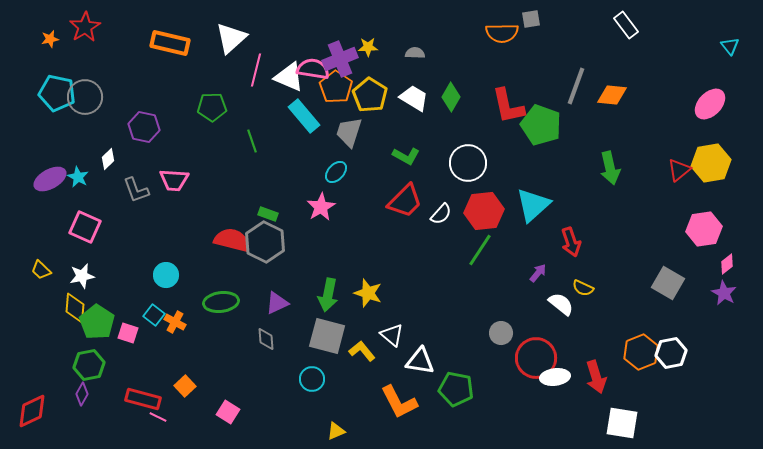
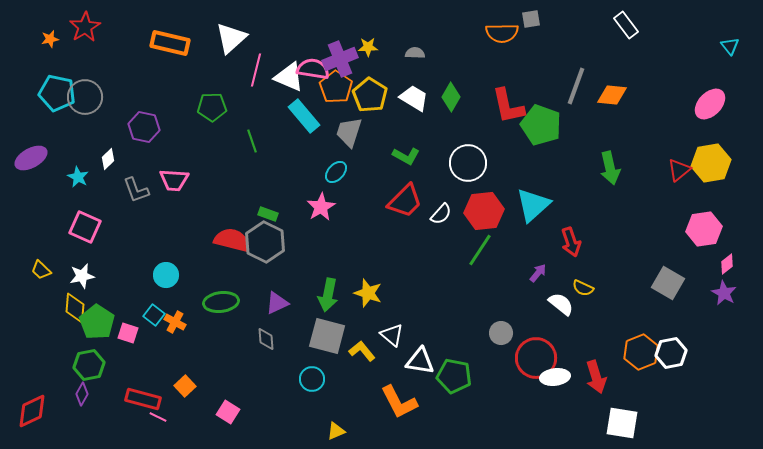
purple ellipse at (50, 179): moved 19 px left, 21 px up
green pentagon at (456, 389): moved 2 px left, 13 px up
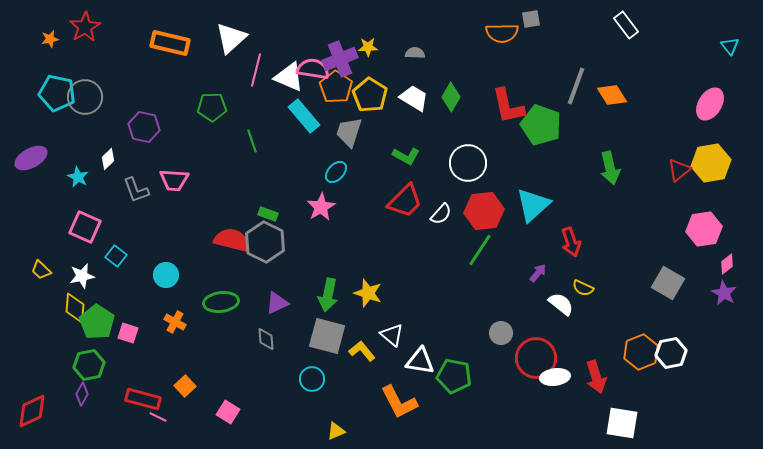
orange diamond at (612, 95): rotated 52 degrees clockwise
pink ellipse at (710, 104): rotated 12 degrees counterclockwise
cyan square at (154, 315): moved 38 px left, 59 px up
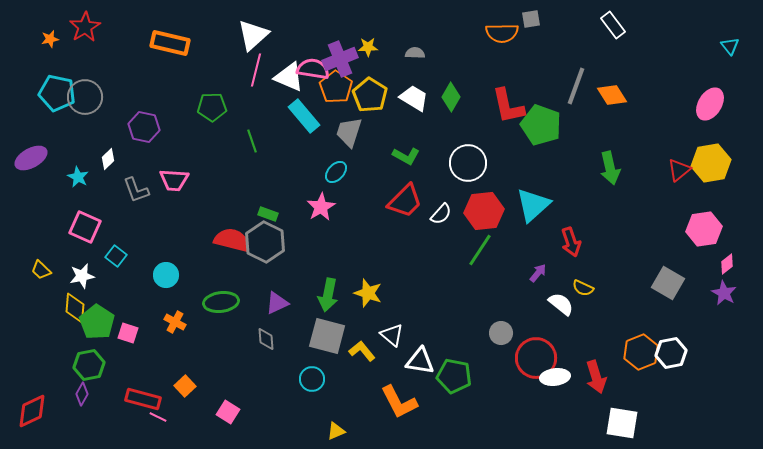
white rectangle at (626, 25): moved 13 px left
white triangle at (231, 38): moved 22 px right, 3 px up
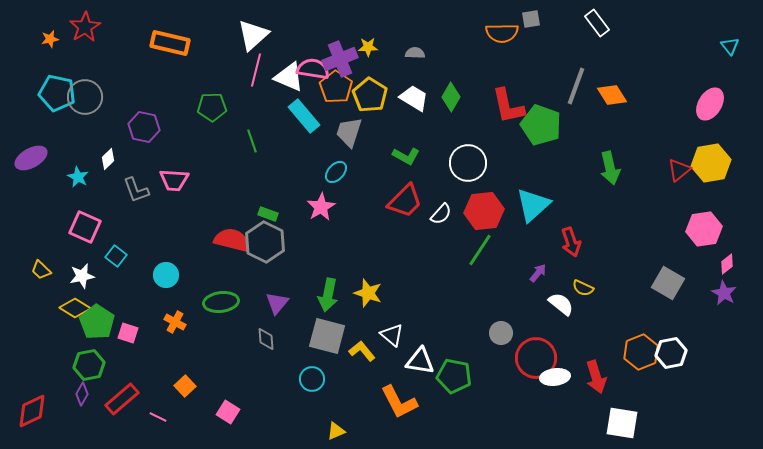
white rectangle at (613, 25): moved 16 px left, 2 px up
purple triangle at (277, 303): rotated 25 degrees counterclockwise
yellow diamond at (75, 308): rotated 64 degrees counterclockwise
red rectangle at (143, 399): moved 21 px left; rotated 56 degrees counterclockwise
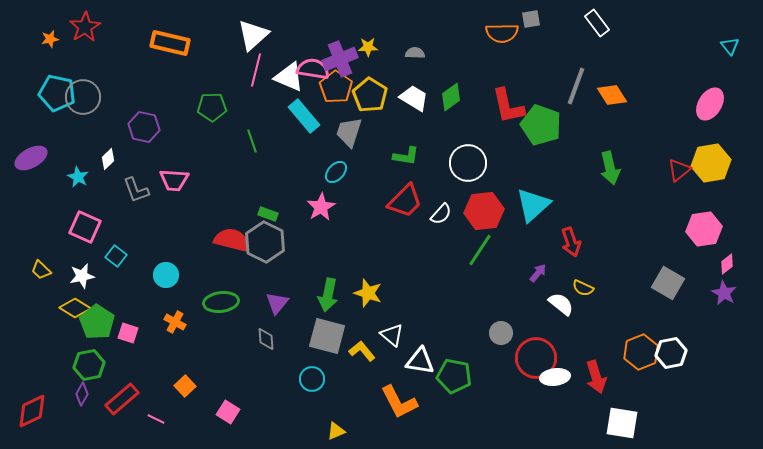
gray circle at (85, 97): moved 2 px left
green diamond at (451, 97): rotated 24 degrees clockwise
green L-shape at (406, 156): rotated 20 degrees counterclockwise
pink line at (158, 417): moved 2 px left, 2 px down
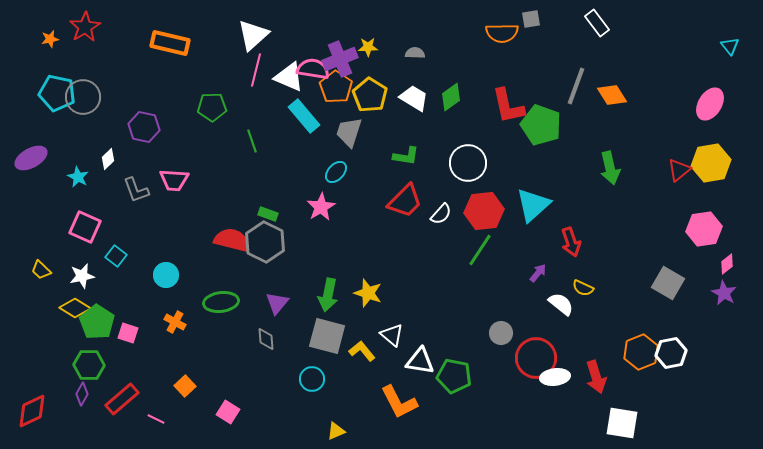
green hexagon at (89, 365): rotated 12 degrees clockwise
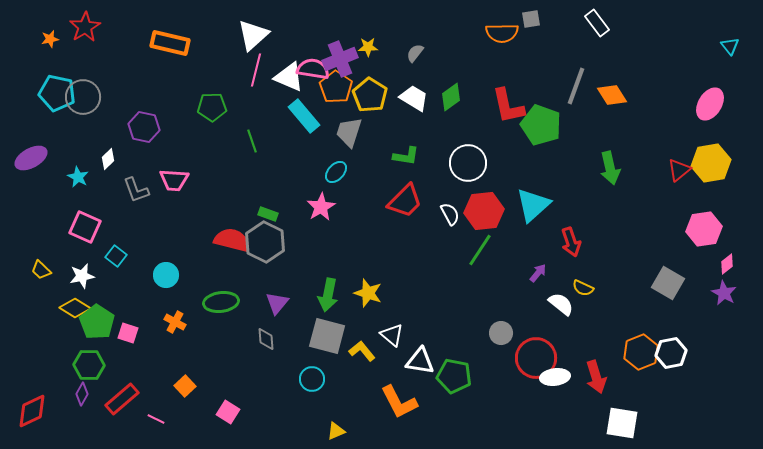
gray semicircle at (415, 53): rotated 54 degrees counterclockwise
white semicircle at (441, 214): moved 9 px right; rotated 70 degrees counterclockwise
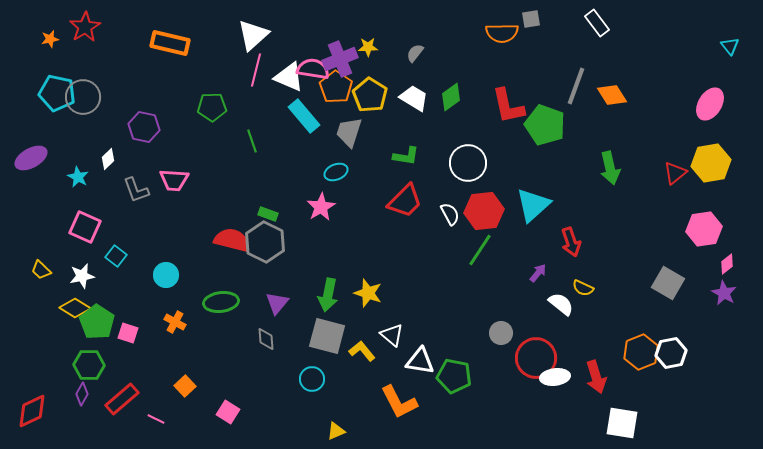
green pentagon at (541, 125): moved 4 px right
red triangle at (679, 170): moved 4 px left, 3 px down
cyan ellipse at (336, 172): rotated 25 degrees clockwise
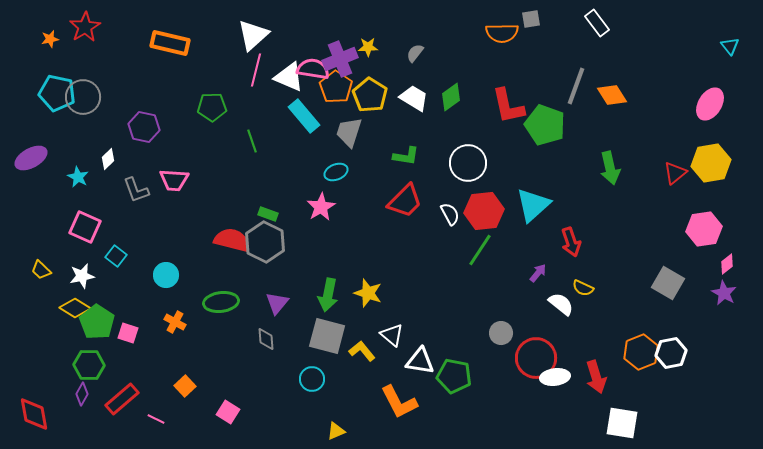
red diamond at (32, 411): moved 2 px right, 3 px down; rotated 75 degrees counterclockwise
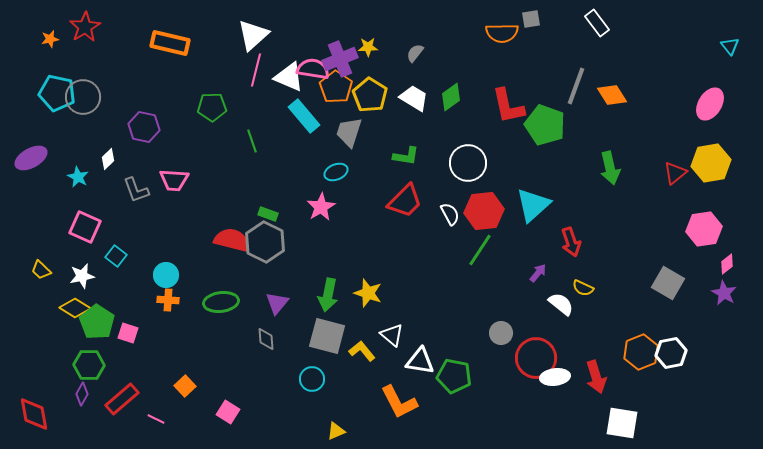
orange cross at (175, 322): moved 7 px left, 22 px up; rotated 25 degrees counterclockwise
